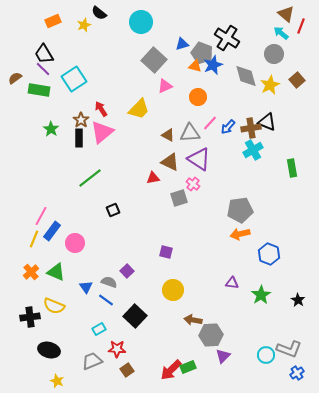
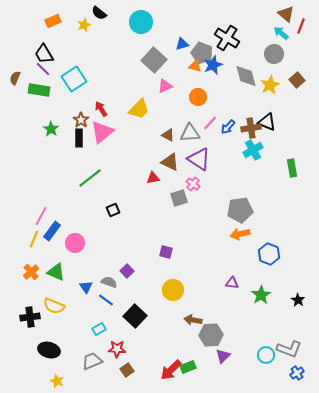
brown semicircle at (15, 78): rotated 32 degrees counterclockwise
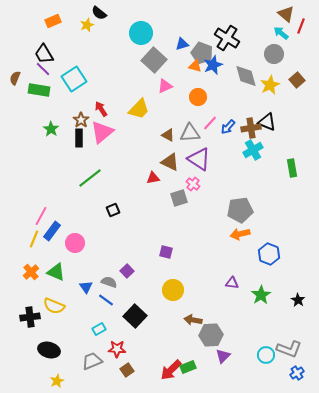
cyan circle at (141, 22): moved 11 px down
yellow star at (84, 25): moved 3 px right
yellow star at (57, 381): rotated 24 degrees clockwise
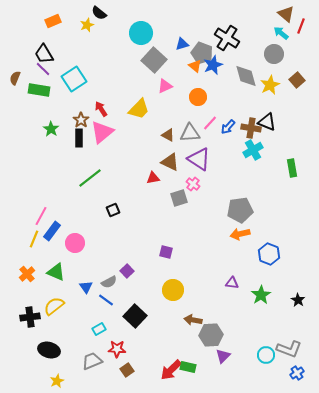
orange triangle at (195, 66): rotated 24 degrees clockwise
brown cross at (251, 128): rotated 18 degrees clockwise
orange cross at (31, 272): moved 4 px left, 2 px down
gray semicircle at (109, 282): rotated 133 degrees clockwise
yellow semicircle at (54, 306): rotated 120 degrees clockwise
green rectangle at (188, 367): rotated 35 degrees clockwise
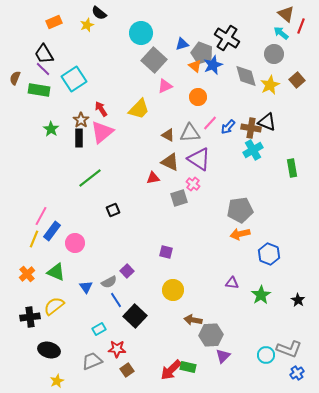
orange rectangle at (53, 21): moved 1 px right, 1 px down
blue line at (106, 300): moved 10 px right; rotated 21 degrees clockwise
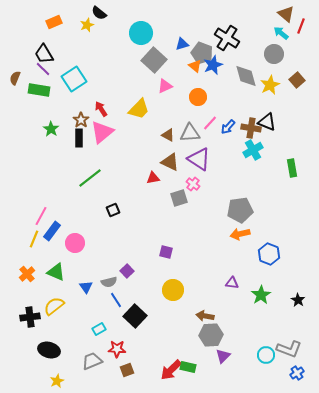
gray semicircle at (109, 282): rotated 14 degrees clockwise
brown arrow at (193, 320): moved 12 px right, 4 px up
brown square at (127, 370): rotated 16 degrees clockwise
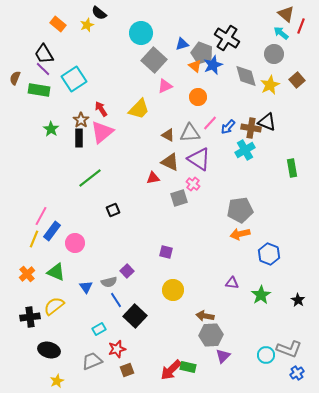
orange rectangle at (54, 22): moved 4 px right, 2 px down; rotated 63 degrees clockwise
cyan cross at (253, 150): moved 8 px left
red star at (117, 349): rotated 18 degrees counterclockwise
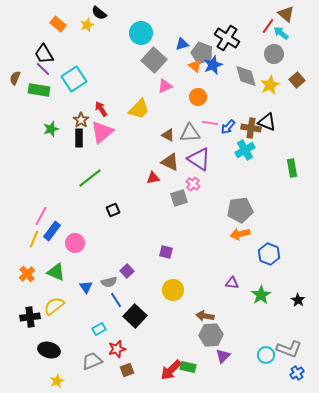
red line at (301, 26): moved 33 px left; rotated 14 degrees clockwise
pink line at (210, 123): rotated 56 degrees clockwise
green star at (51, 129): rotated 21 degrees clockwise
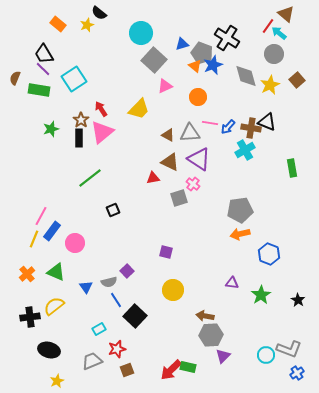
cyan arrow at (281, 33): moved 2 px left
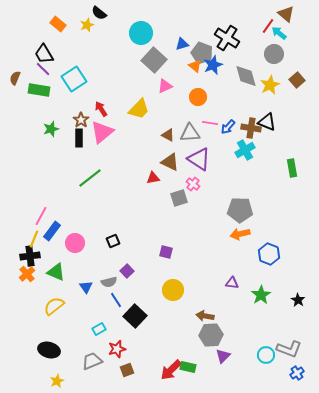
black square at (113, 210): moved 31 px down
gray pentagon at (240, 210): rotated 10 degrees clockwise
black cross at (30, 317): moved 61 px up
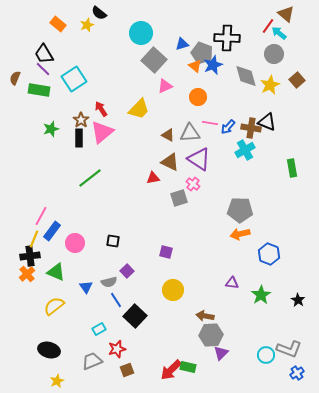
black cross at (227, 38): rotated 30 degrees counterclockwise
black square at (113, 241): rotated 32 degrees clockwise
purple triangle at (223, 356): moved 2 px left, 3 px up
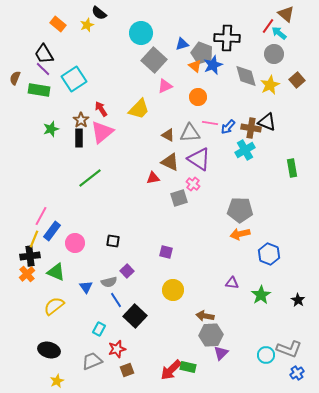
cyan rectangle at (99, 329): rotated 32 degrees counterclockwise
